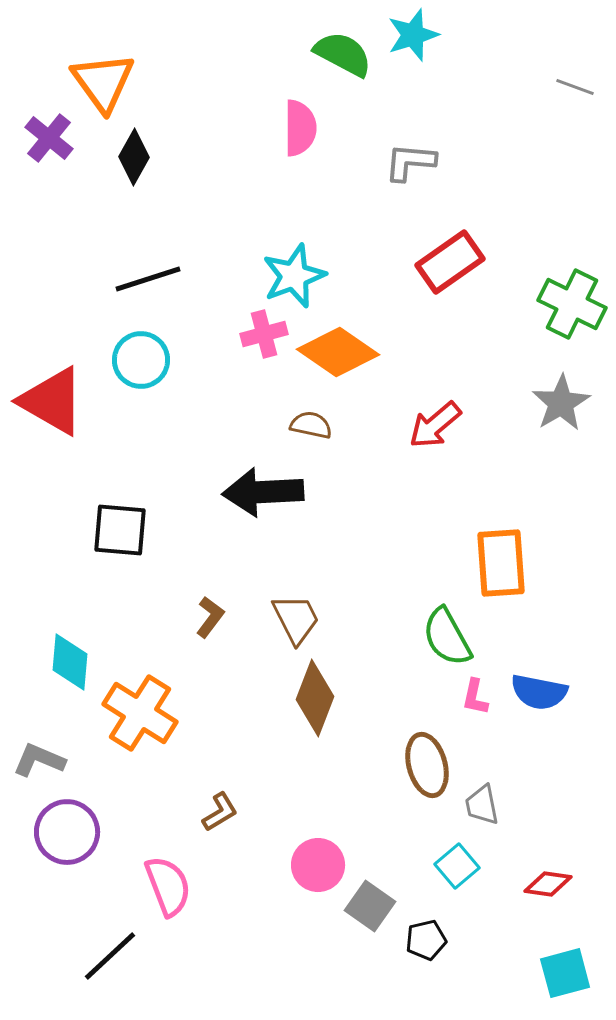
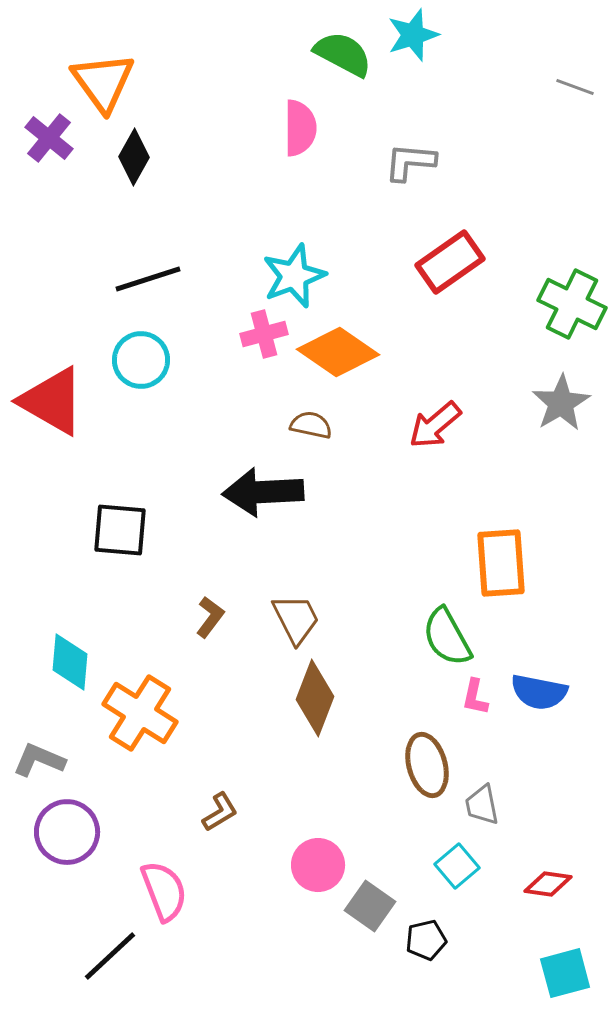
pink semicircle at (168, 886): moved 4 px left, 5 px down
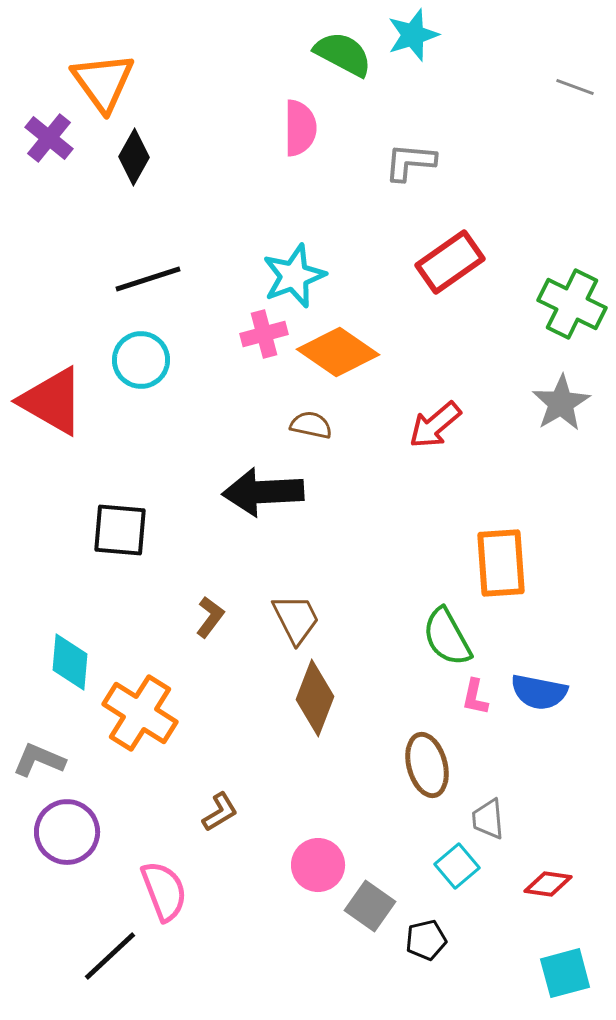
gray trapezoid at (482, 805): moved 6 px right, 14 px down; rotated 6 degrees clockwise
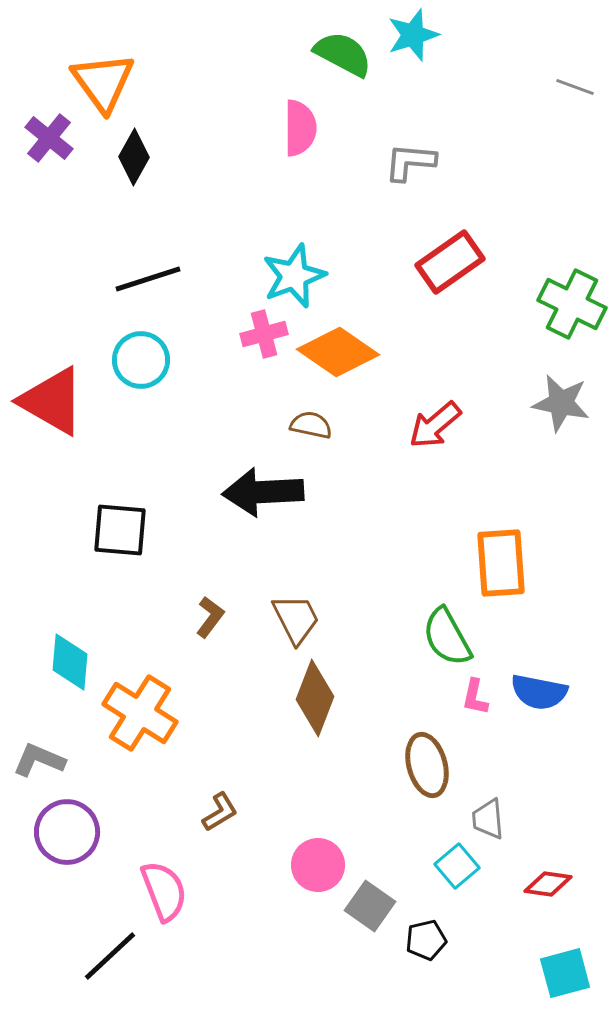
gray star at (561, 403): rotated 30 degrees counterclockwise
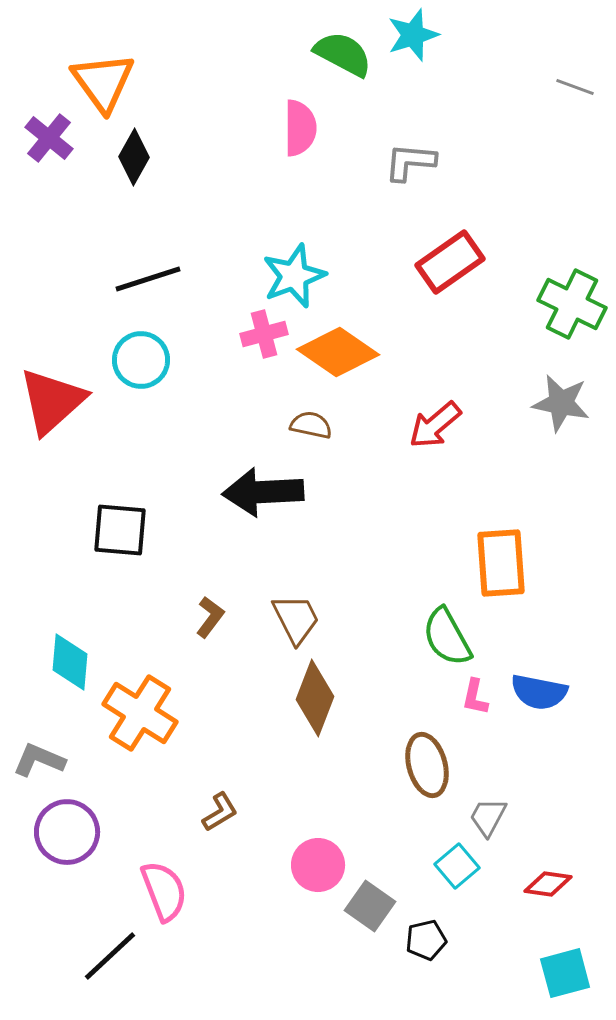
red triangle at (52, 401): rotated 48 degrees clockwise
gray trapezoid at (488, 819): moved 2 px up; rotated 33 degrees clockwise
